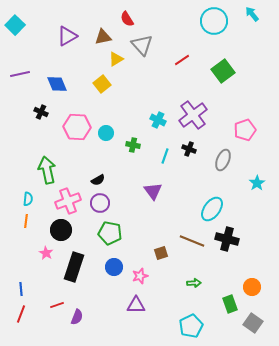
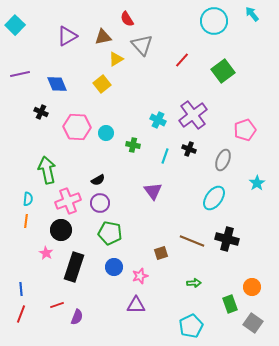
red line at (182, 60): rotated 14 degrees counterclockwise
cyan ellipse at (212, 209): moved 2 px right, 11 px up
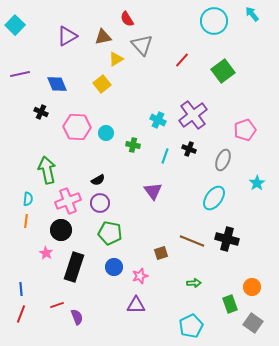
purple semicircle at (77, 317): rotated 42 degrees counterclockwise
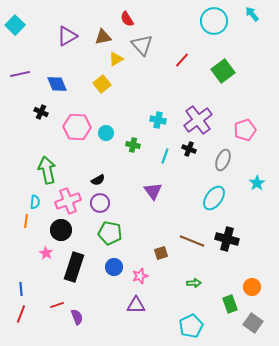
purple cross at (193, 115): moved 5 px right, 5 px down
cyan cross at (158, 120): rotated 14 degrees counterclockwise
cyan semicircle at (28, 199): moved 7 px right, 3 px down
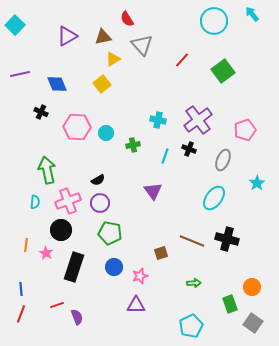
yellow triangle at (116, 59): moved 3 px left
green cross at (133, 145): rotated 24 degrees counterclockwise
orange line at (26, 221): moved 24 px down
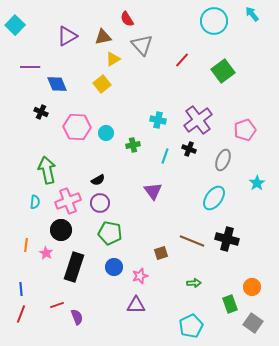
purple line at (20, 74): moved 10 px right, 7 px up; rotated 12 degrees clockwise
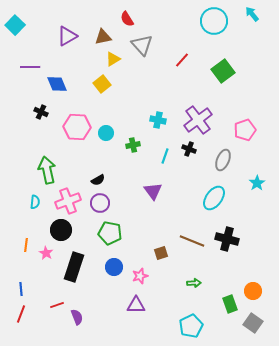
orange circle at (252, 287): moved 1 px right, 4 px down
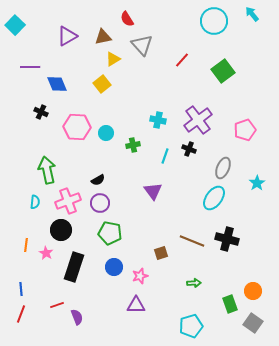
gray ellipse at (223, 160): moved 8 px down
cyan pentagon at (191, 326): rotated 10 degrees clockwise
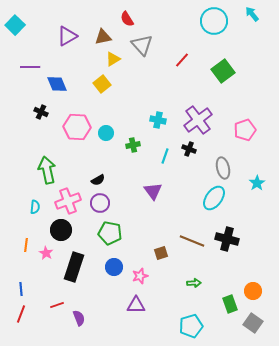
gray ellipse at (223, 168): rotated 35 degrees counterclockwise
cyan semicircle at (35, 202): moved 5 px down
purple semicircle at (77, 317): moved 2 px right, 1 px down
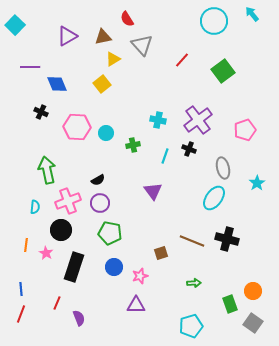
red line at (57, 305): moved 2 px up; rotated 48 degrees counterclockwise
